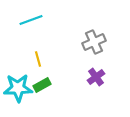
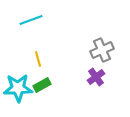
gray cross: moved 8 px right, 8 px down
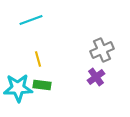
green rectangle: rotated 36 degrees clockwise
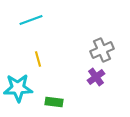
green rectangle: moved 12 px right, 17 px down
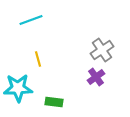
gray cross: rotated 10 degrees counterclockwise
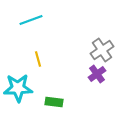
purple cross: moved 1 px right, 3 px up
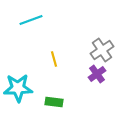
yellow line: moved 16 px right
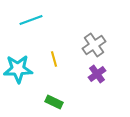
gray cross: moved 8 px left, 5 px up
cyan star: moved 19 px up
green rectangle: rotated 18 degrees clockwise
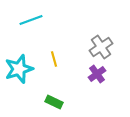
gray cross: moved 7 px right, 2 px down
cyan star: moved 1 px right; rotated 16 degrees counterclockwise
